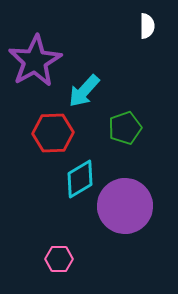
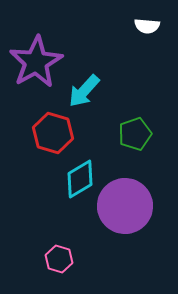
white semicircle: rotated 95 degrees clockwise
purple star: moved 1 px right, 1 px down
green pentagon: moved 10 px right, 6 px down
red hexagon: rotated 18 degrees clockwise
pink hexagon: rotated 16 degrees clockwise
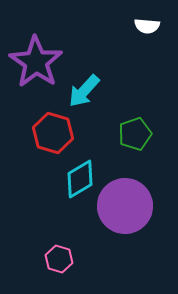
purple star: rotated 8 degrees counterclockwise
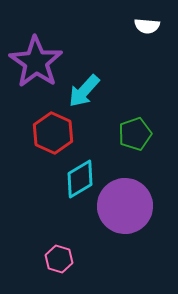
red hexagon: rotated 9 degrees clockwise
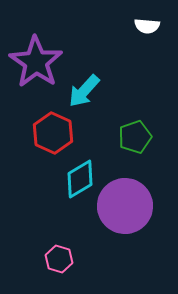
green pentagon: moved 3 px down
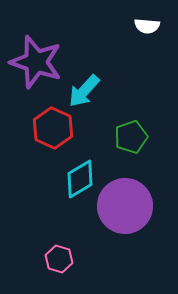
purple star: rotated 16 degrees counterclockwise
red hexagon: moved 5 px up
green pentagon: moved 4 px left
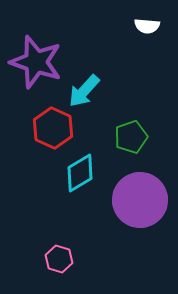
cyan diamond: moved 6 px up
purple circle: moved 15 px right, 6 px up
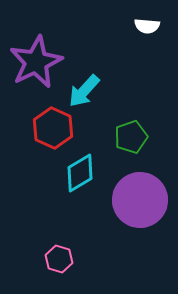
purple star: rotated 28 degrees clockwise
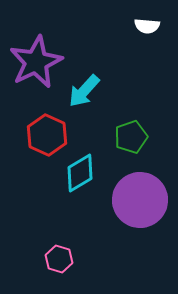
red hexagon: moved 6 px left, 7 px down
